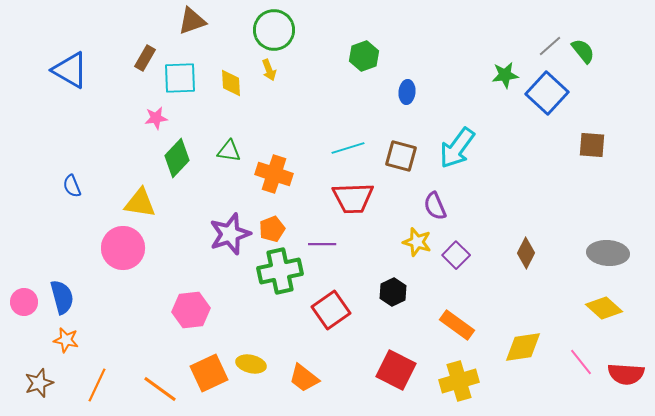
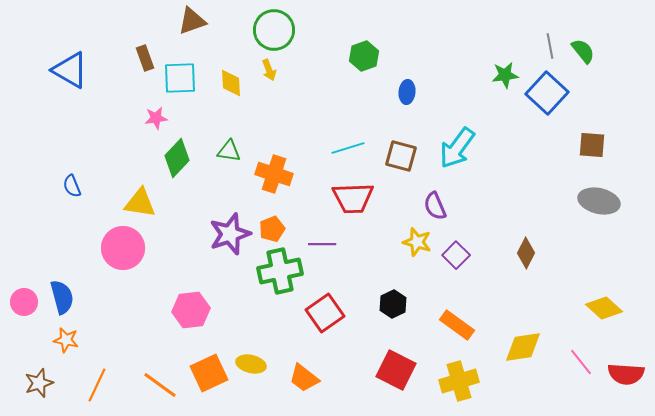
gray line at (550, 46): rotated 60 degrees counterclockwise
brown rectangle at (145, 58): rotated 50 degrees counterclockwise
gray ellipse at (608, 253): moved 9 px left, 52 px up; rotated 9 degrees clockwise
black hexagon at (393, 292): moved 12 px down
red square at (331, 310): moved 6 px left, 3 px down
orange line at (160, 389): moved 4 px up
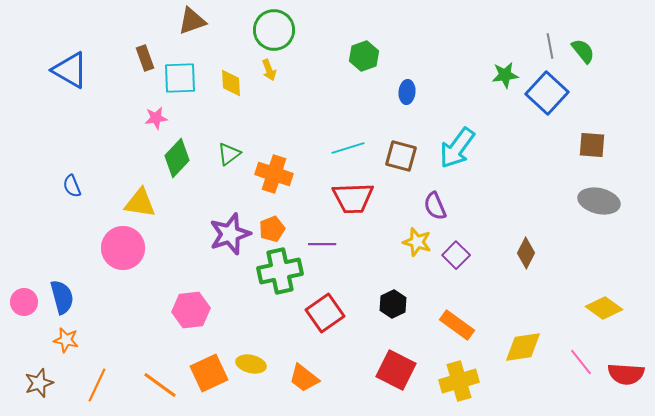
green triangle at (229, 151): moved 3 px down; rotated 45 degrees counterclockwise
yellow diamond at (604, 308): rotated 6 degrees counterclockwise
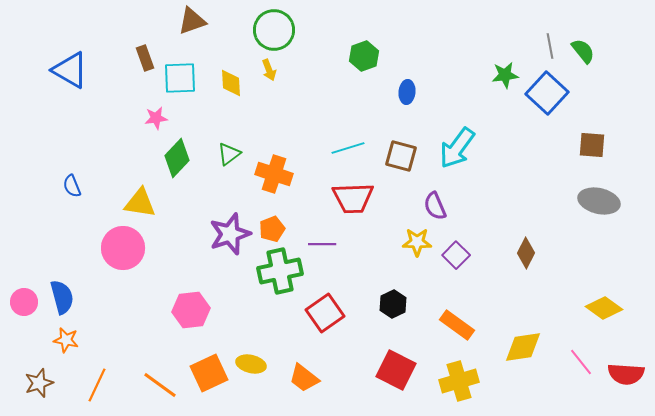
yellow star at (417, 242): rotated 16 degrees counterclockwise
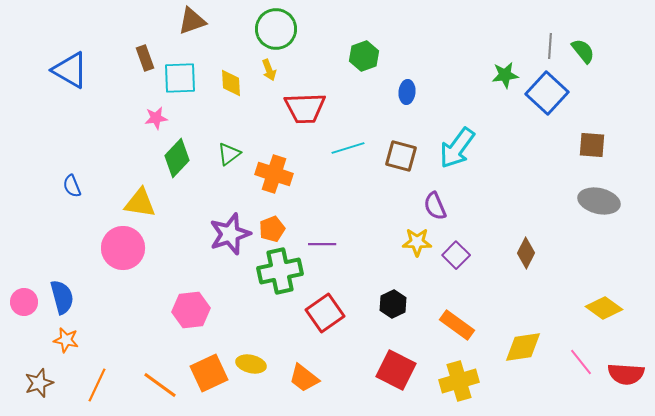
green circle at (274, 30): moved 2 px right, 1 px up
gray line at (550, 46): rotated 15 degrees clockwise
red trapezoid at (353, 198): moved 48 px left, 90 px up
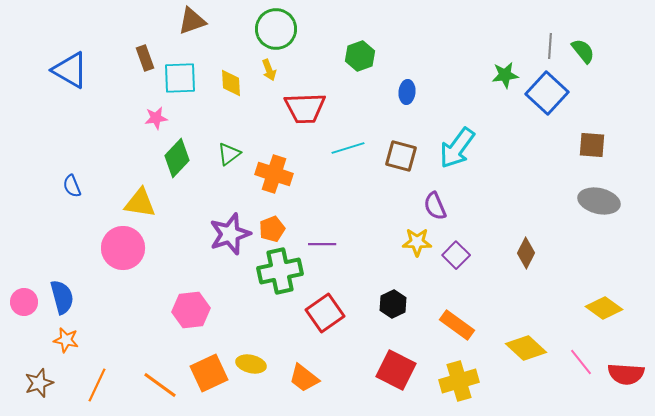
green hexagon at (364, 56): moved 4 px left
yellow diamond at (523, 347): moved 3 px right, 1 px down; rotated 51 degrees clockwise
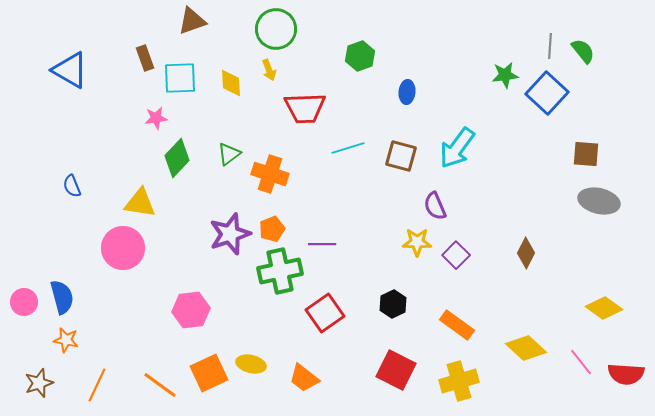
brown square at (592, 145): moved 6 px left, 9 px down
orange cross at (274, 174): moved 4 px left
